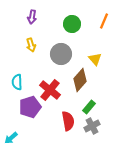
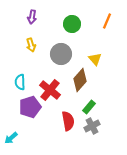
orange line: moved 3 px right
cyan semicircle: moved 3 px right
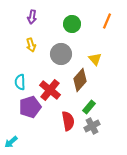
cyan arrow: moved 4 px down
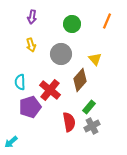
red semicircle: moved 1 px right, 1 px down
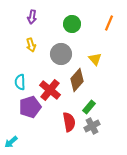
orange line: moved 2 px right, 2 px down
brown diamond: moved 3 px left
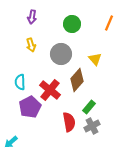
purple pentagon: rotated 10 degrees counterclockwise
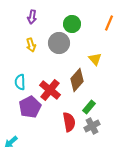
gray circle: moved 2 px left, 11 px up
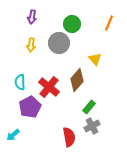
yellow arrow: rotated 24 degrees clockwise
red cross: moved 1 px left, 3 px up
red semicircle: moved 15 px down
cyan arrow: moved 2 px right, 7 px up
